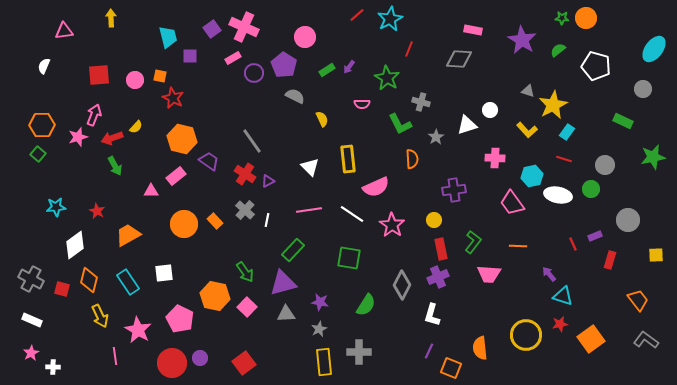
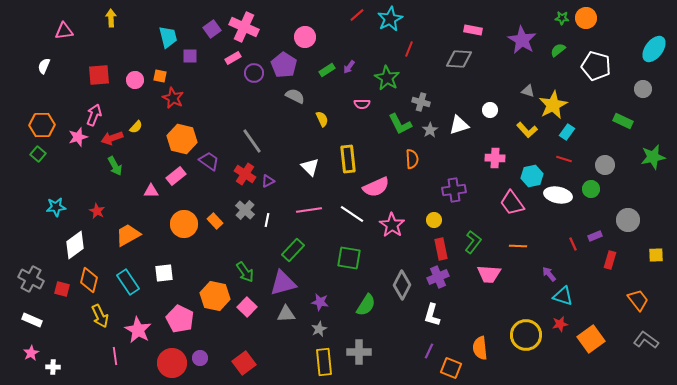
white triangle at (467, 125): moved 8 px left
gray star at (436, 137): moved 6 px left, 7 px up
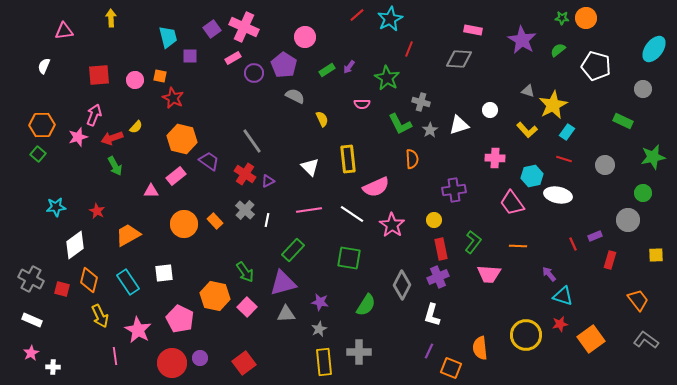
green circle at (591, 189): moved 52 px right, 4 px down
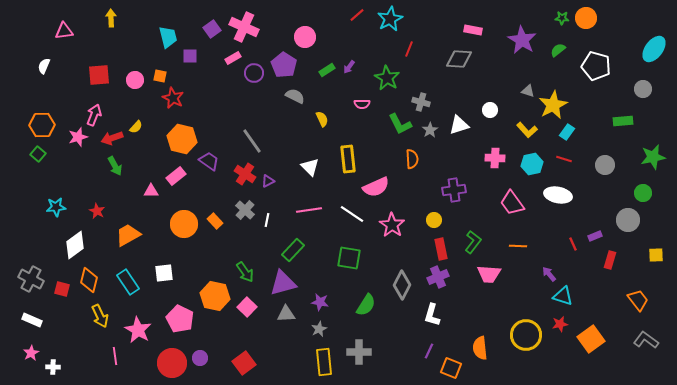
green rectangle at (623, 121): rotated 30 degrees counterclockwise
cyan hexagon at (532, 176): moved 12 px up
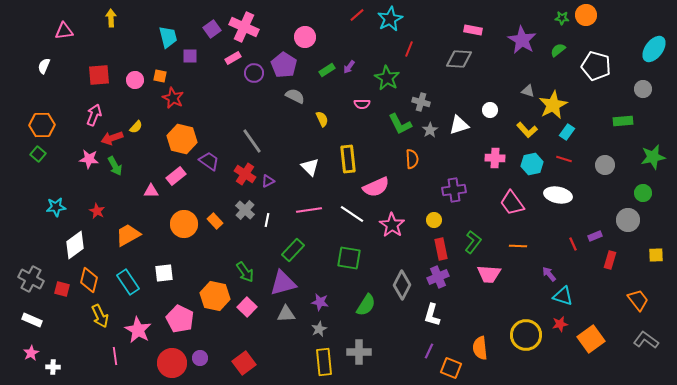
orange circle at (586, 18): moved 3 px up
pink star at (78, 137): moved 11 px right, 22 px down; rotated 24 degrees clockwise
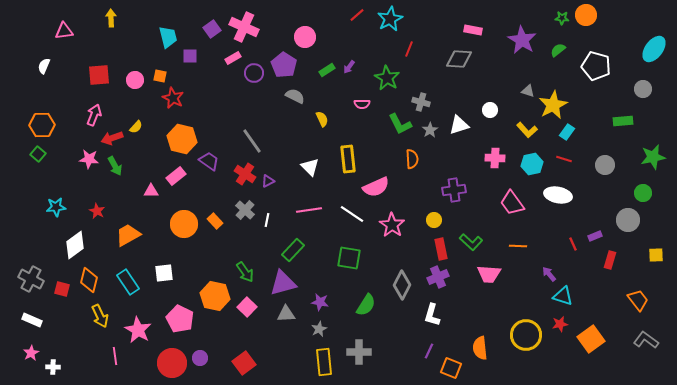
green L-shape at (473, 242): moved 2 px left; rotated 95 degrees clockwise
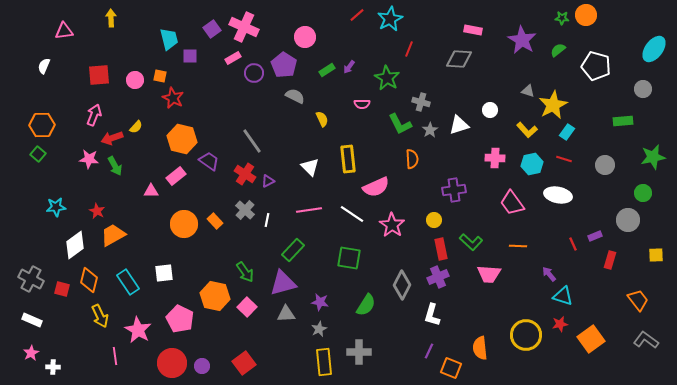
cyan trapezoid at (168, 37): moved 1 px right, 2 px down
orange trapezoid at (128, 235): moved 15 px left
purple circle at (200, 358): moved 2 px right, 8 px down
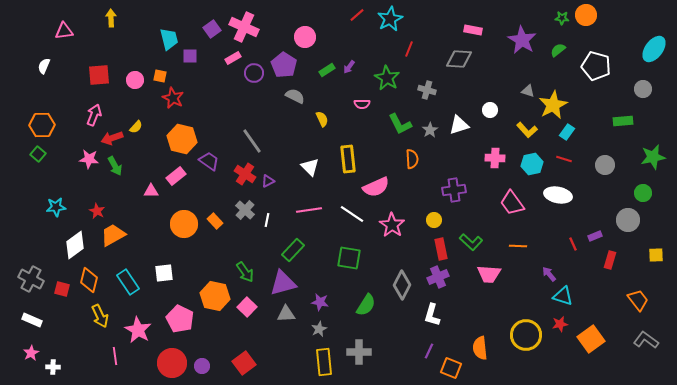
gray cross at (421, 102): moved 6 px right, 12 px up
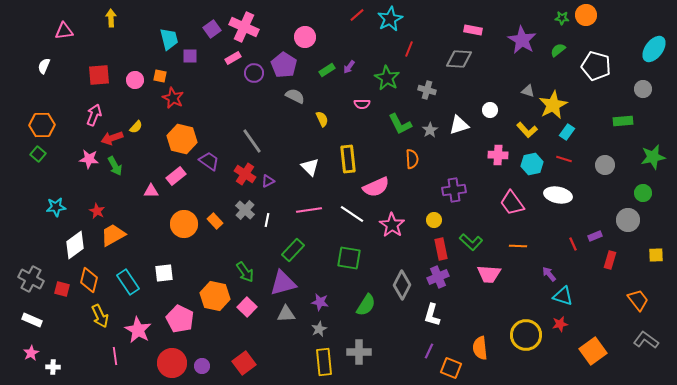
pink cross at (495, 158): moved 3 px right, 3 px up
orange square at (591, 339): moved 2 px right, 12 px down
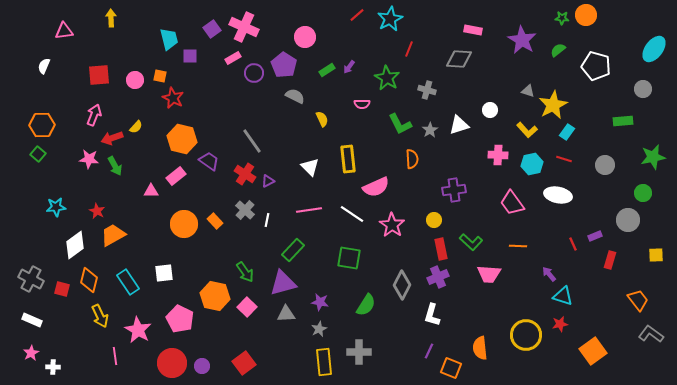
gray L-shape at (646, 340): moved 5 px right, 6 px up
